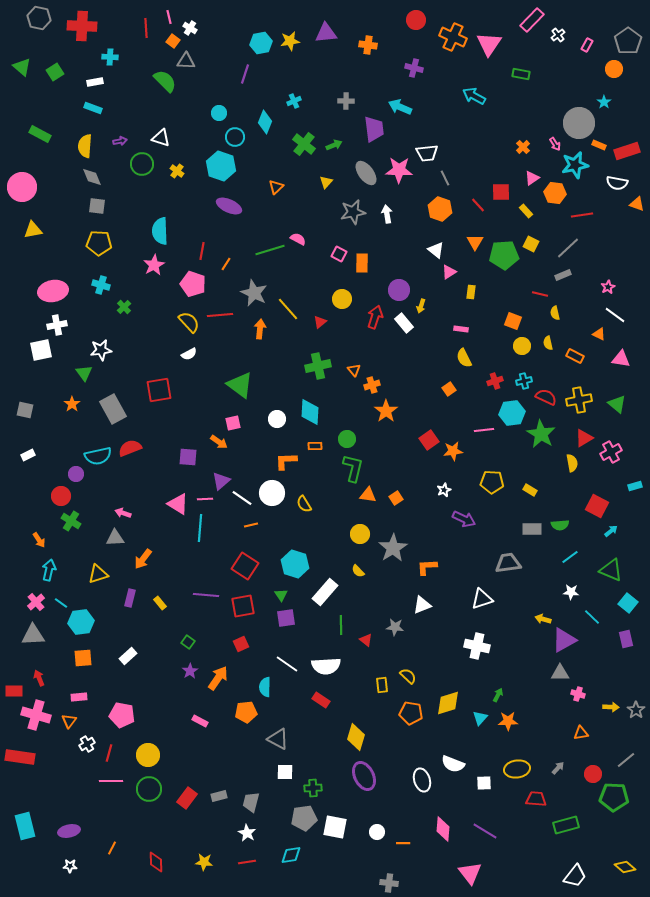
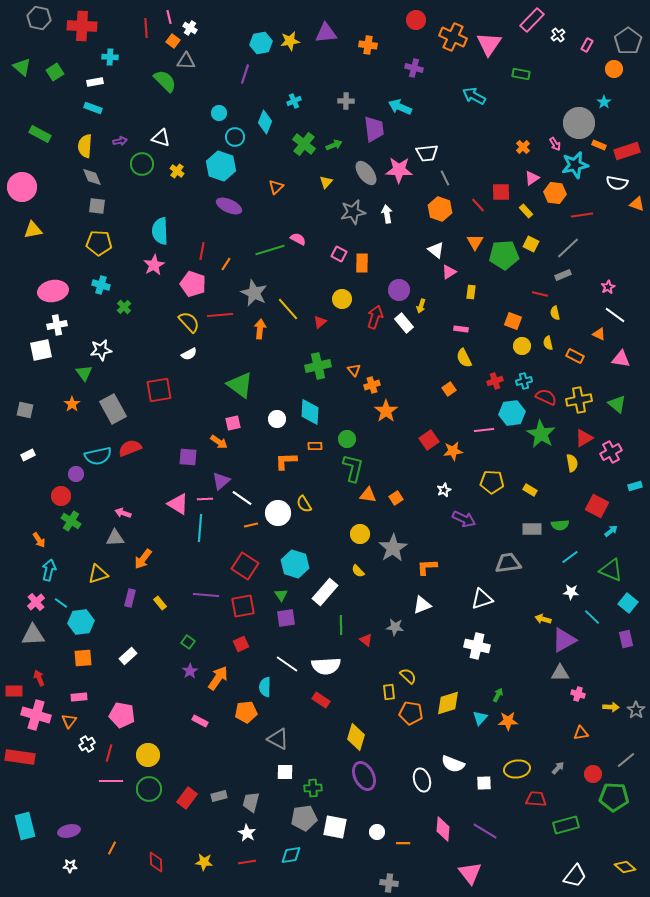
white circle at (272, 493): moved 6 px right, 20 px down
yellow rectangle at (382, 685): moved 7 px right, 7 px down
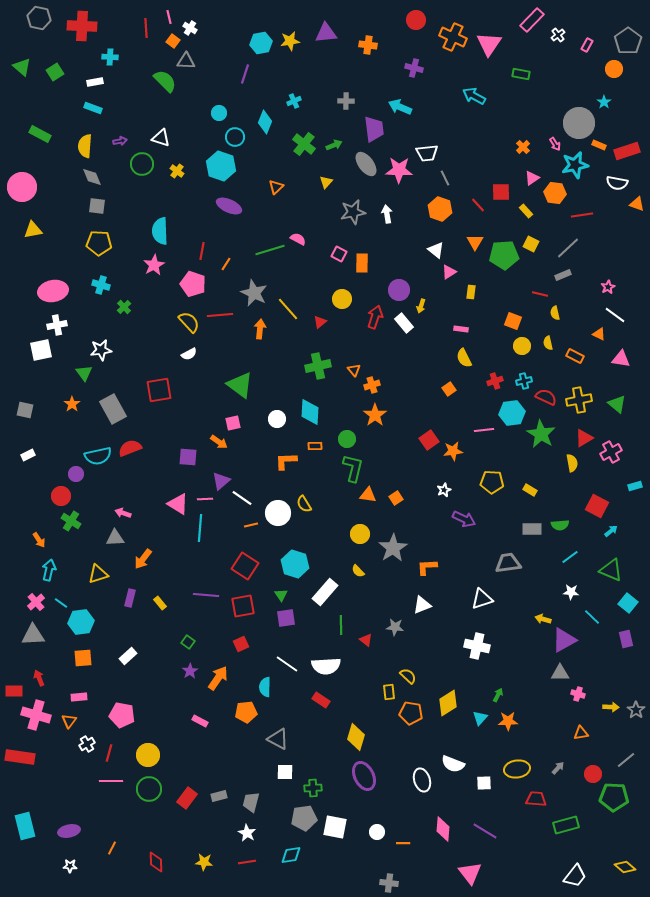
gray ellipse at (366, 173): moved 9 px up
orange star at (386, 411): moved 11 px left, 4 px down
yellow diamond at (448, 703): rotated 16 degrees counterclockwise
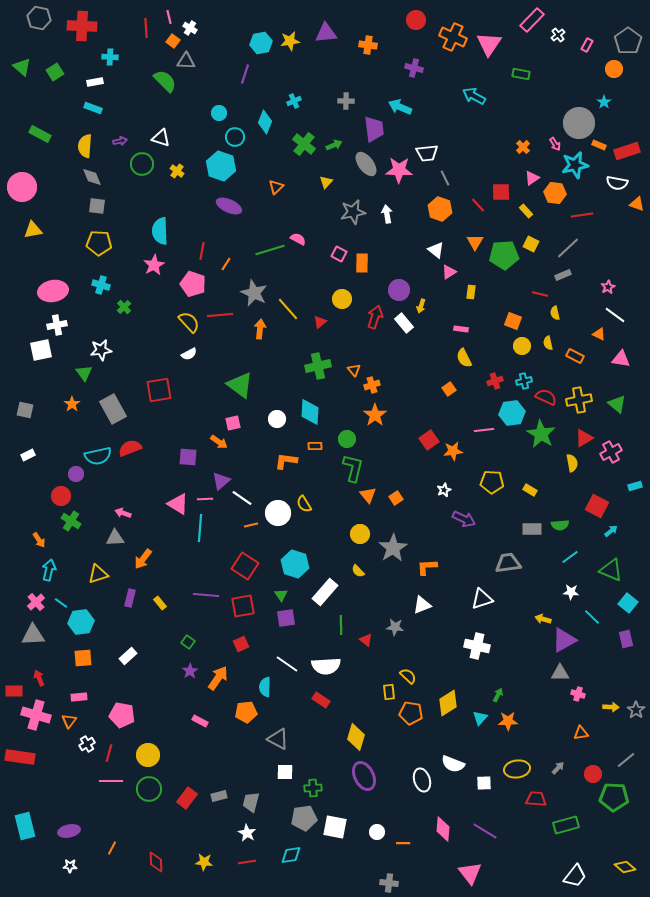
orange L-shape at (286, 461): rotated 10 degrees clockwise
orange triangle at (368, 495): rotated 42 degrees clockwise
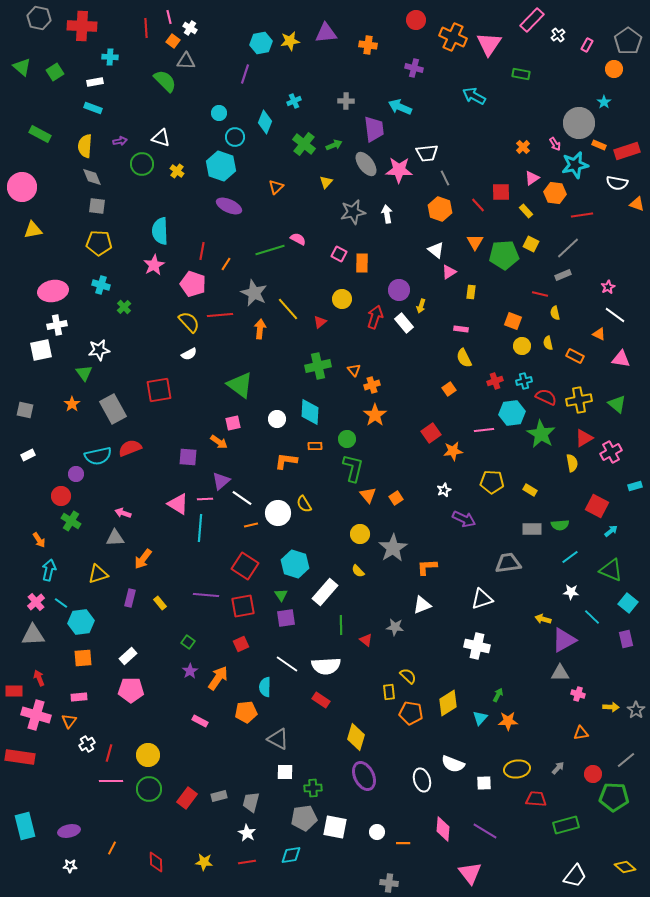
white star at (101, 350): moved 2 px left
red square at (429, 440): moved 2 px right, 7 px up
pink pentagon at (122, 715): moved 9 px right, 25 px up; rotated 10 degrees counterclockwise
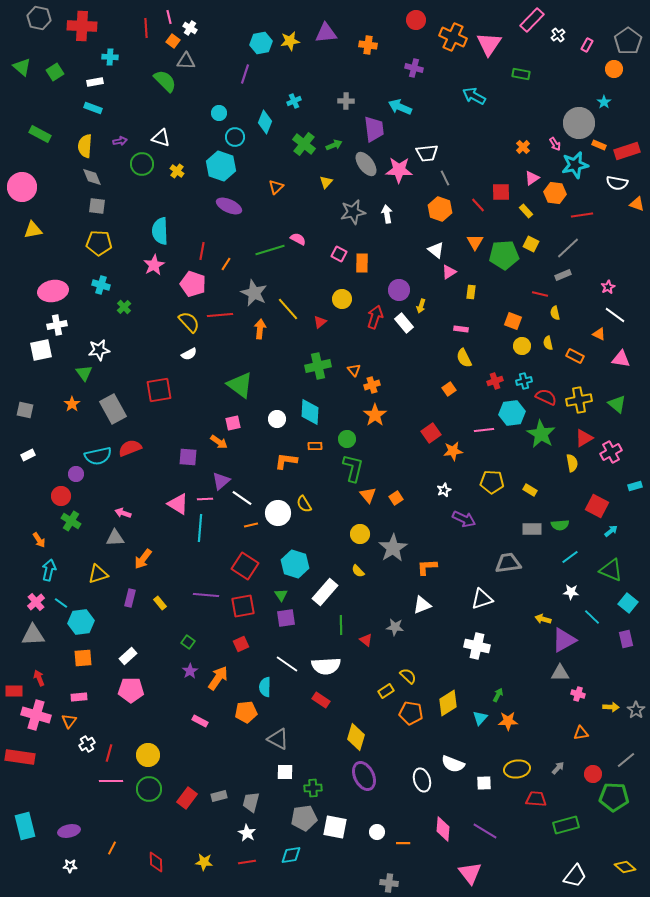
yellow rectangle at (389, 692): moved 3 px left, 1 px up; rotated 63 degrees clockwise
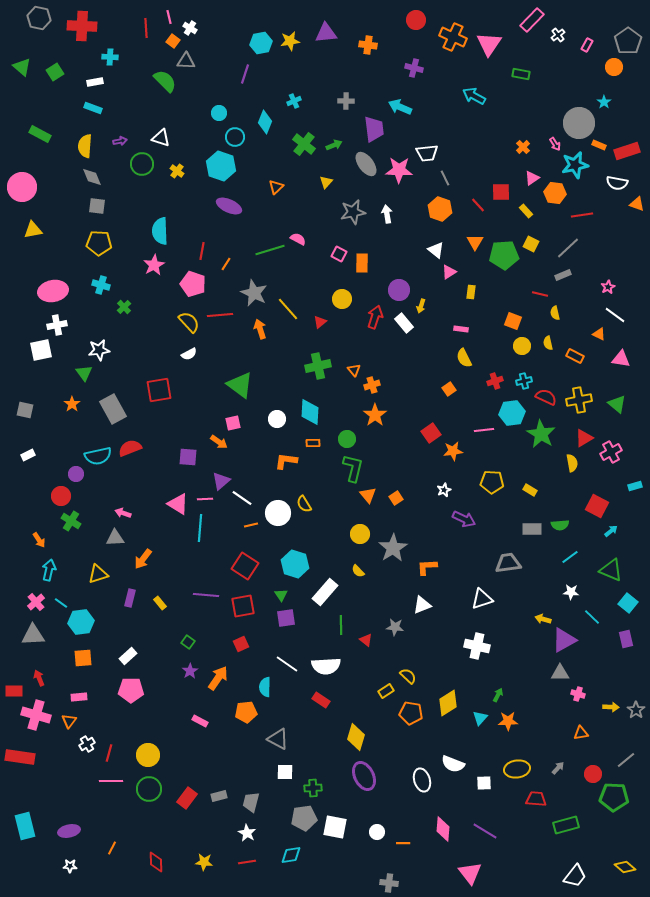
orange circle at (614, 69): moved 2 px up
orange arrow at (260, 329): rotated 24 degrees counterclockwise
orange rectangle at (315, 446): moved 2 px left, 3 px up
